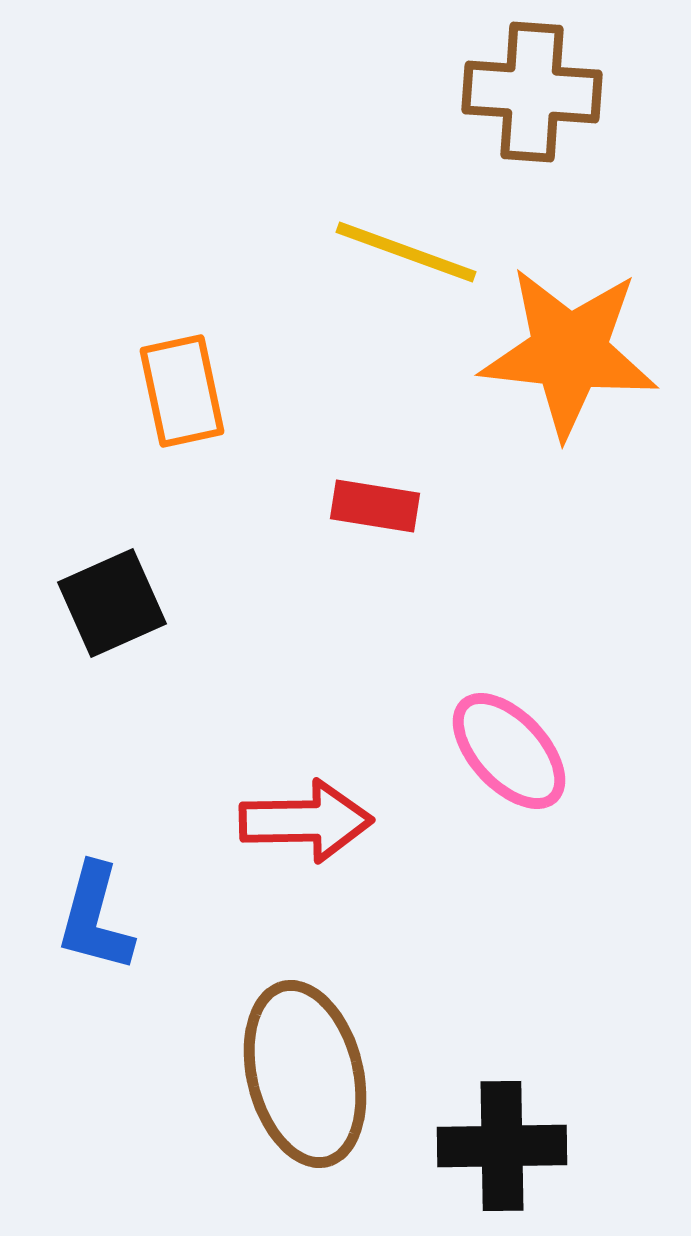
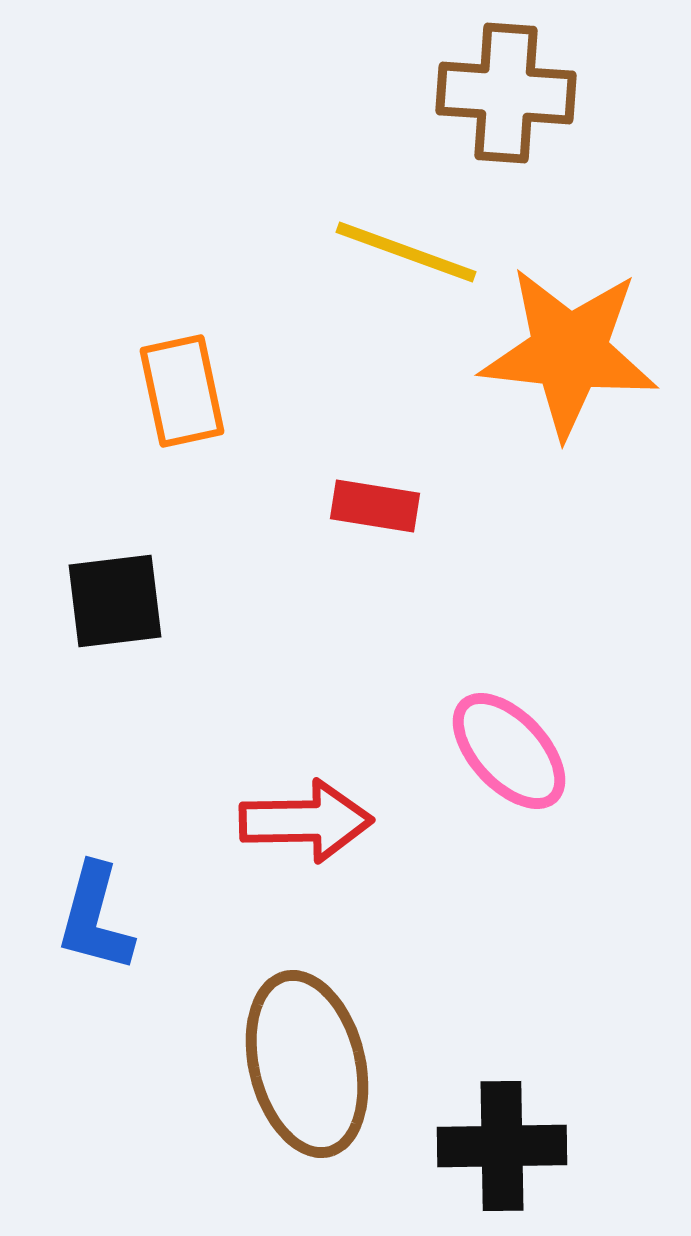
brown cross: moved 26 px left, 1 px down
black square: moved 3 px right, 2 px up; rotated 17 degrees clockwise
brown ellipse: moved 2 px right, 10 px up
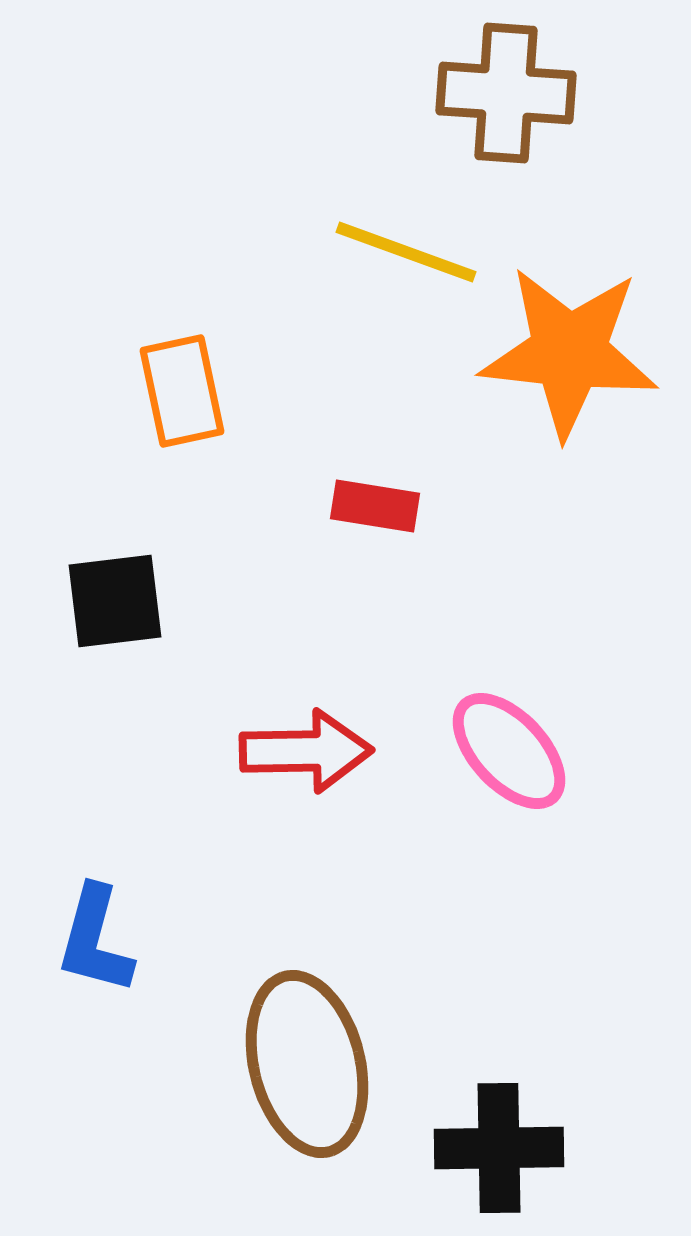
red arrow: moved 70 px up
blue L-shape: moved 22 px down
black cross: moved 3 px left, 2 px down
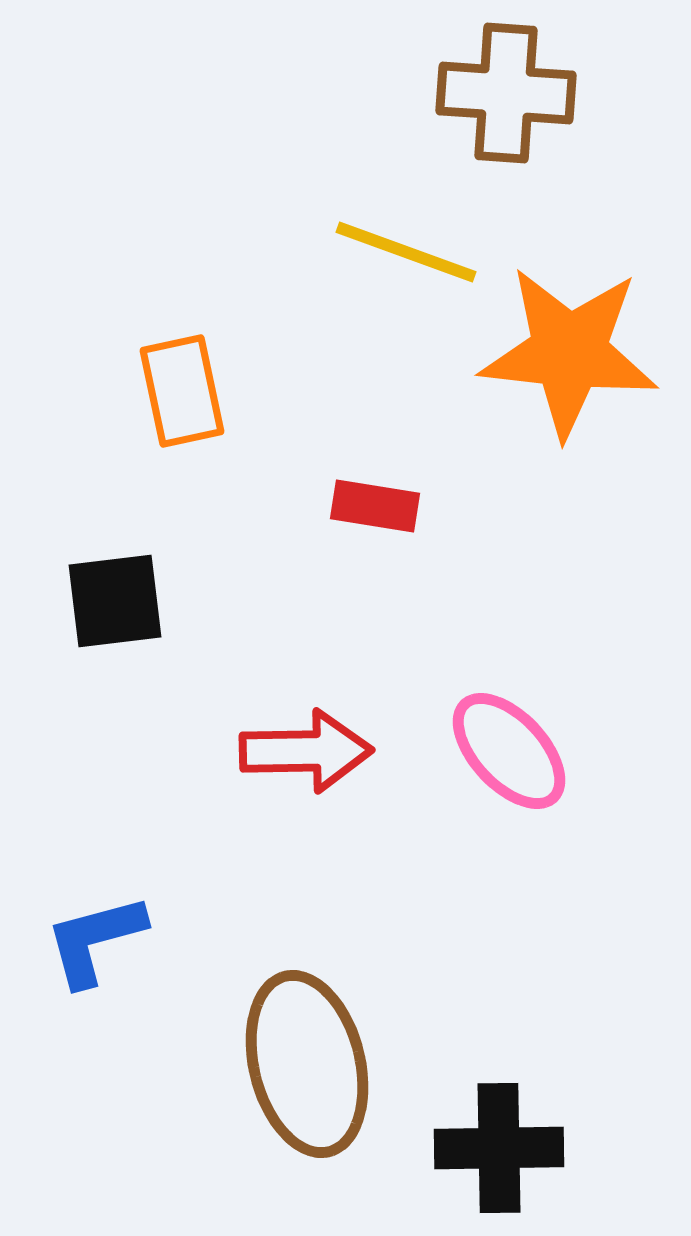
blue L-shape: rotated 60 degrees clockwise
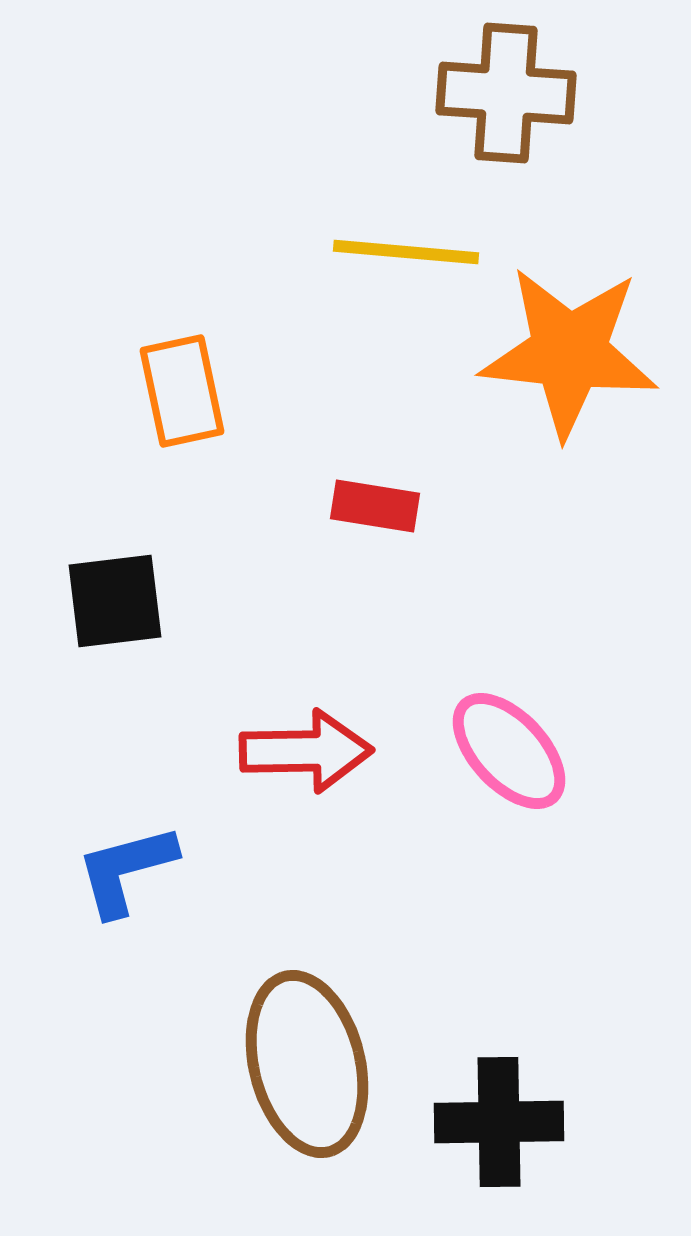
yellow line: rotated 15 degrees counterclockwise
blue L-shape: moved 31 px right, 70 px up
black cross: moved 26 px up
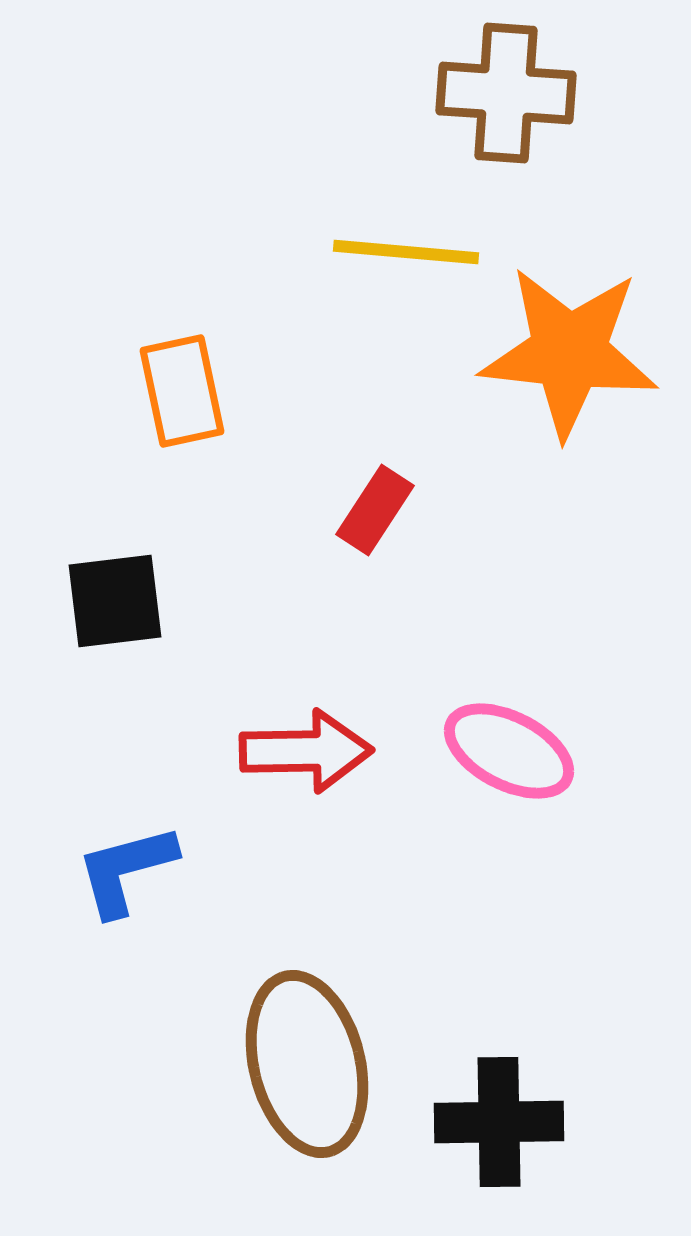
red rectangle: moved 4 px down; rotated 66 degrees counterclockwise
pink ellipse: rotated 20 degrees counterclockwise
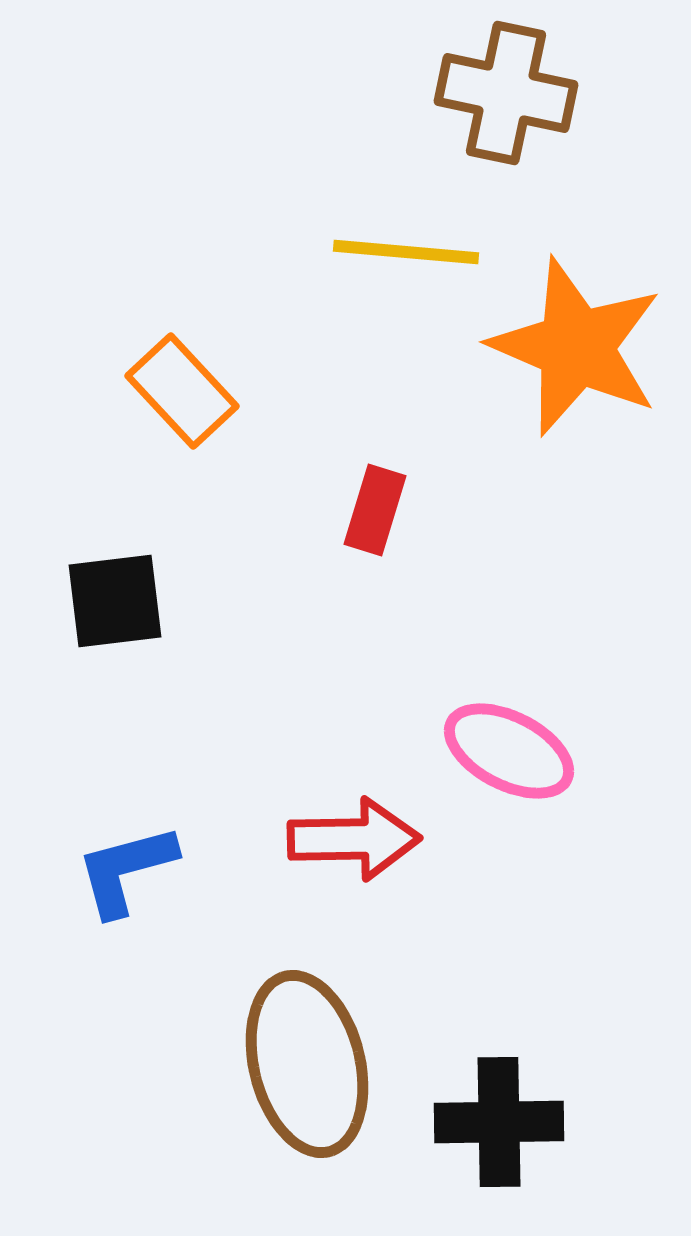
brown cross: rotated 8 degrees clockwise
orange star: moved 7 px right, 5 px up; rotated 17 degrees clockwise
orange rectangle: rotated 31 degrees counterclockwise
red rectangle: rotated 16 degrees counterclockwise
red arrow: moved 48 px right, 88 px down
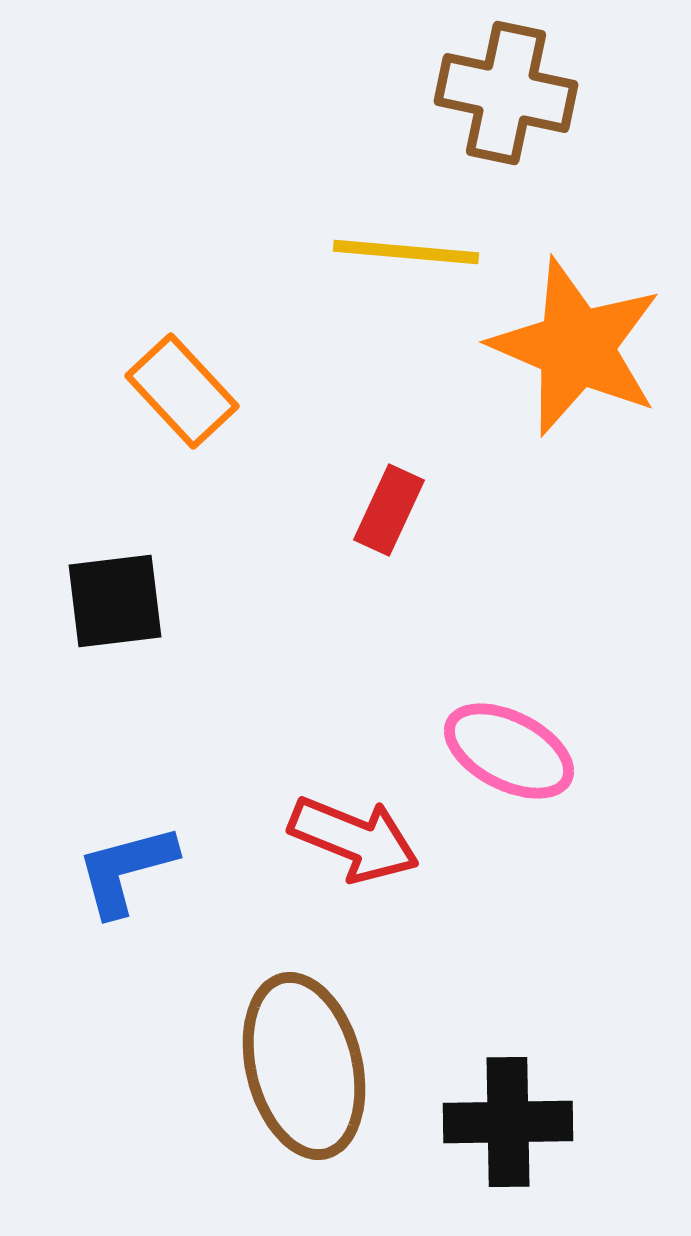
red rectangle: moved 14 px right; rotated 8 degrees clockwise
red arrow: rotated 23 degrees clockwise
brown ellipse: moved 3 px left, 2 px down
black cross: moved 9 px right
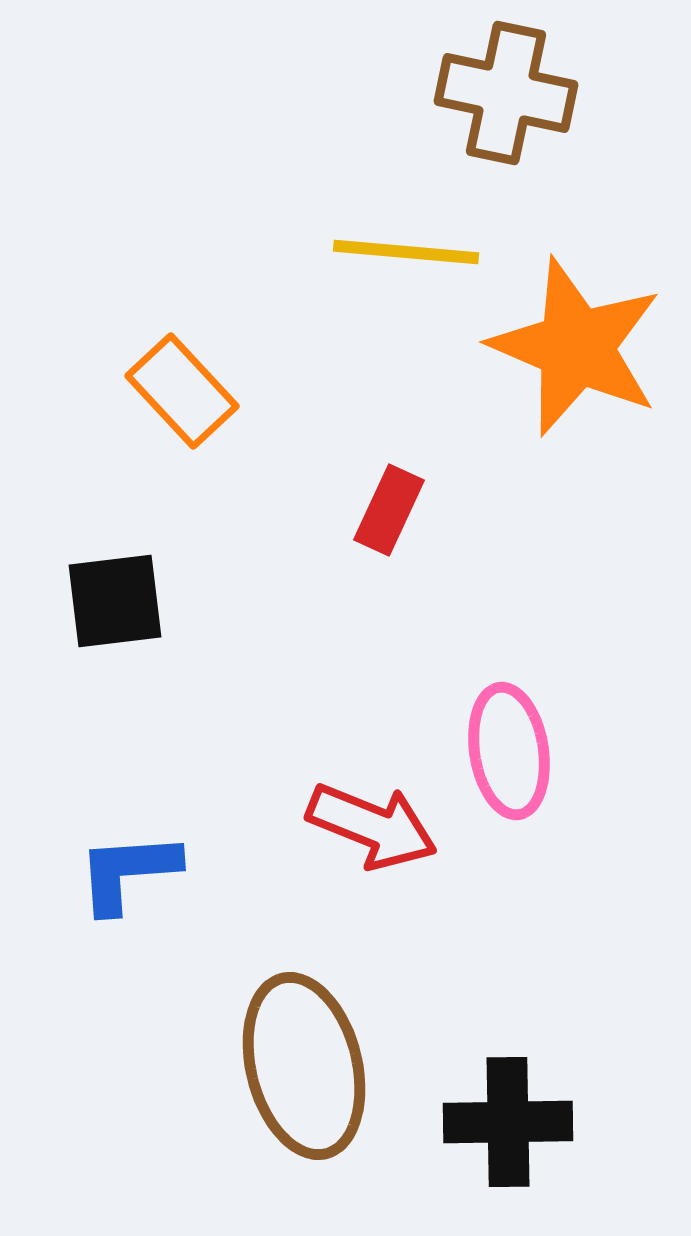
pink ellipse: rotated 54 degrees clockwise
red arrow: moved 18 px right, 13 px up
blue L-shape: moved 2 px right, 2 px down; rotated 11 degrees clockwise
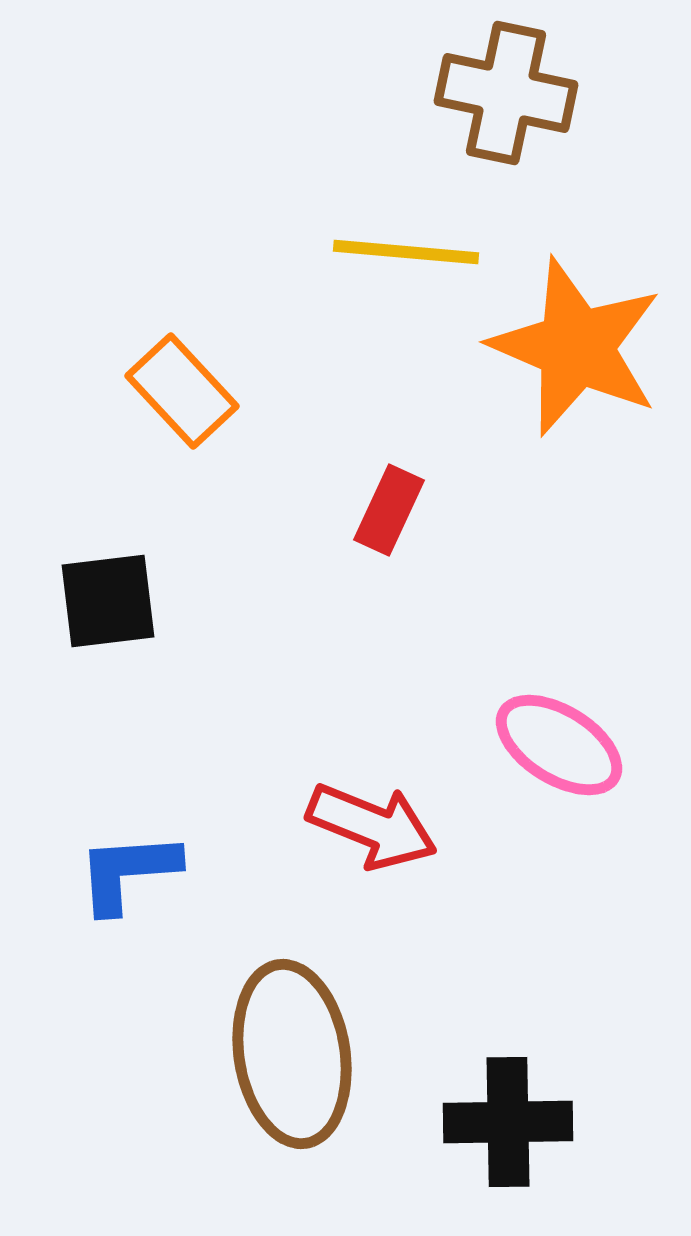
black square: moved 7 px left
pink ellipse: moved 50 px right, 6 px up; rotated 49 degrees counterclockwise
brown ellipse: moved 12 px left, 12 px up; rotated 5 degrees clockwise
